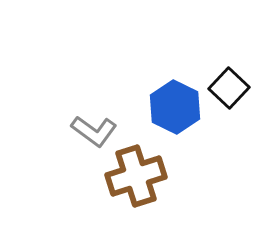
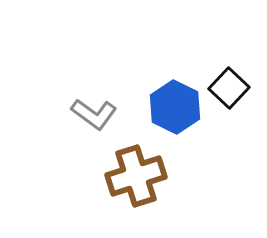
gray L-shape: moved 17 px up
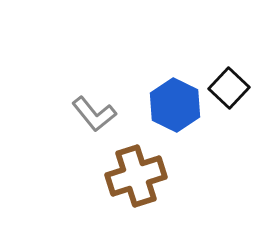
blue hexagon: moved 2 px up
gray L-shape: rotated 15 degrees clockwise
